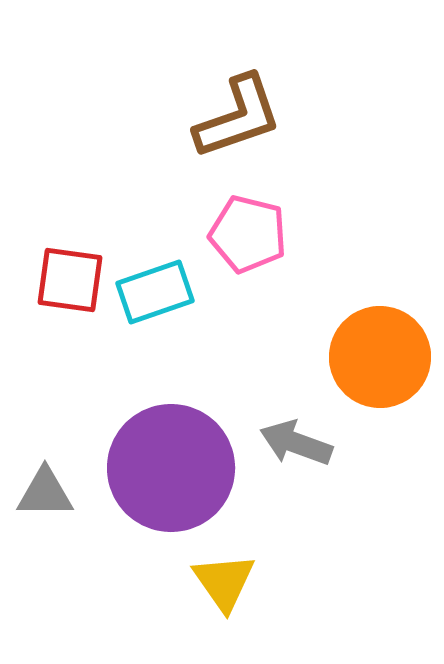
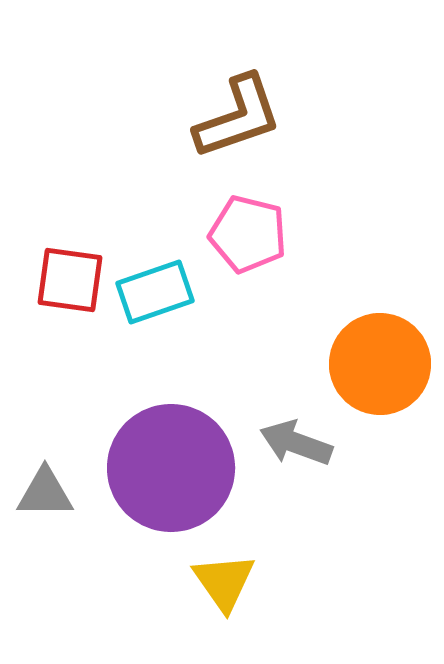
orange circle: moved 7 px down
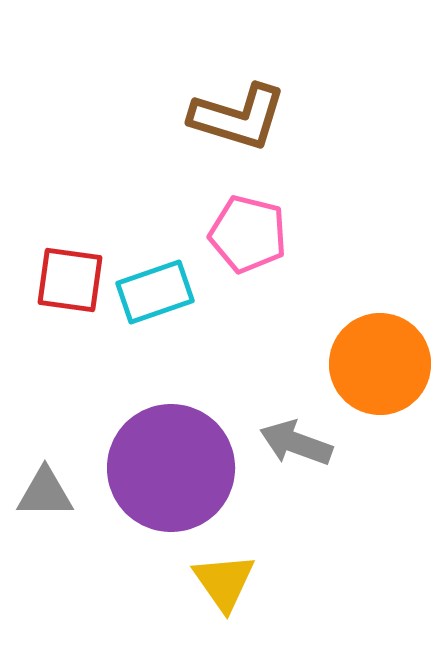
brown L-shape: rotated 36 degrees clockwise
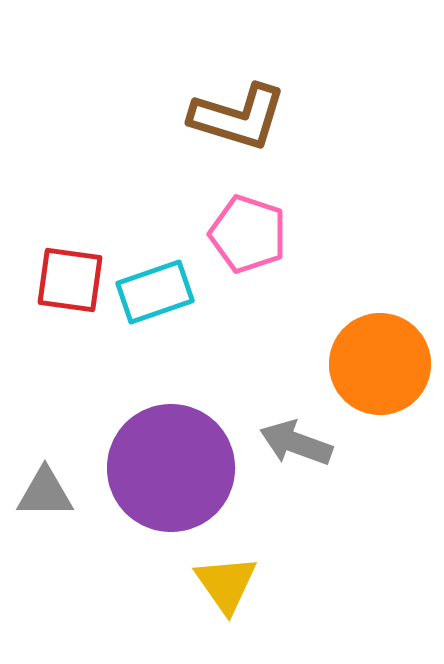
pink pentagon: rotated 4 degrees clockwise
yellow triangle: moved 2 px right, 2 px down
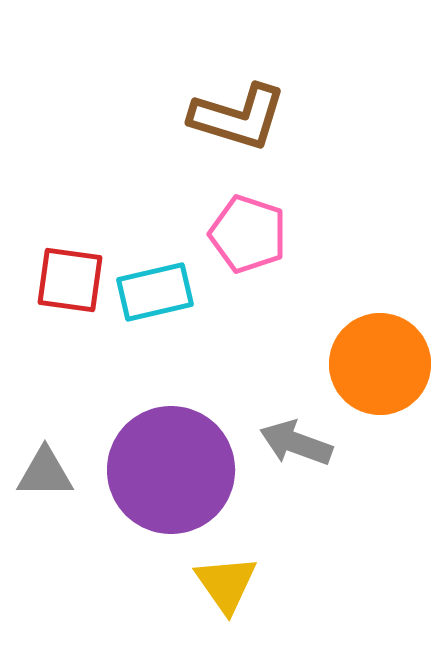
cyan rectangle: rotated 6 degrees clockwise
purple circle: moved 2 px down
gray triangle: moved 20 px up
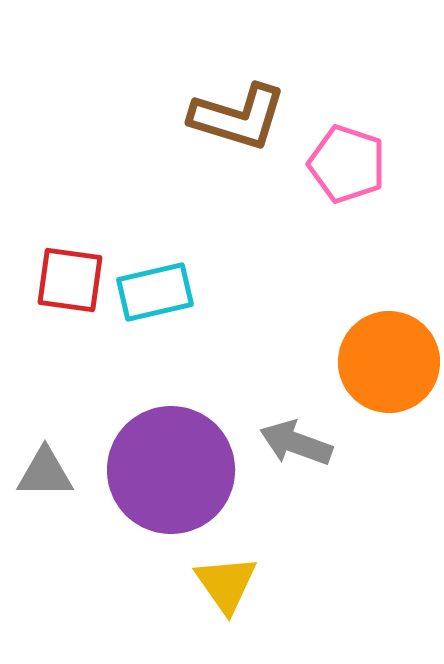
pink pentagon: moved 99 px right, 70 px up
orange circle: moved 9 px right, 2 px up
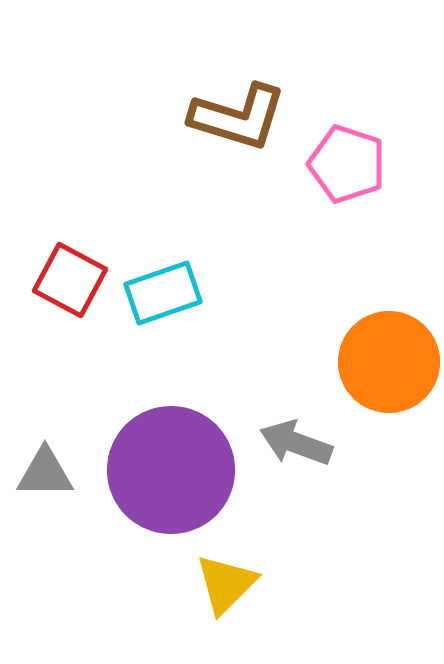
red square: rotated 20 degrees clockwise
cyan rectangle: moved 8 px right, 1 px down; rotated 6 degrees counterclockwise
yellow triangle: rotated 20 degrees clockwise
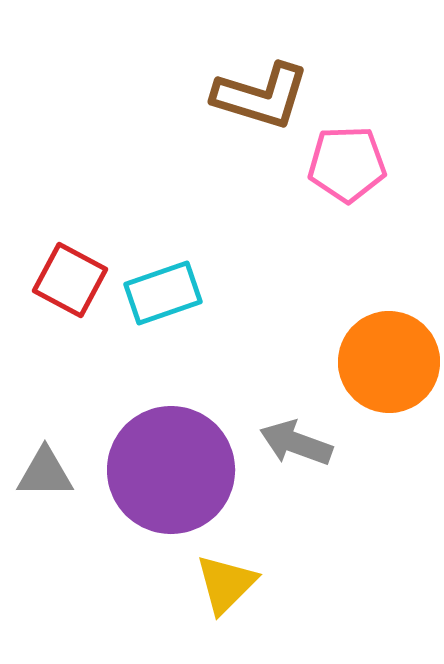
brown L-shape: moved 23 px right, 21 px up
pink pentagon: rotated 20 degrees counterclockwise
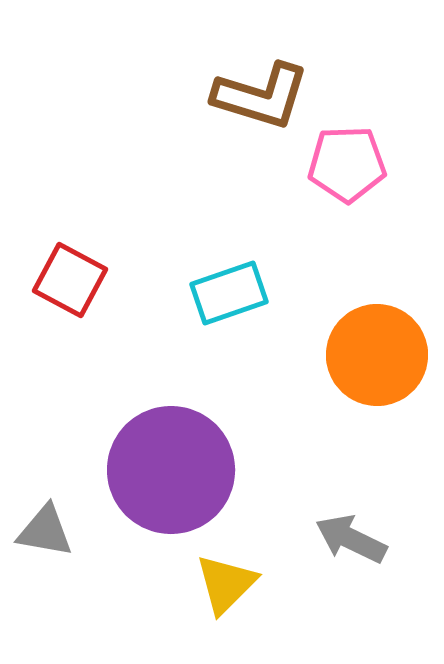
cyan rectangle: moved 66 px right
orange circle: moved 12 px left, 7 px up
gray arrow: moved 55 px right, 96 px down; rotated 6 degrees clockwise
gray triangle: moved 58 px down; rotated 10 degrees clockwise
